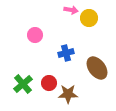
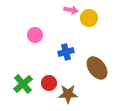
blue cross: moved 1 px up
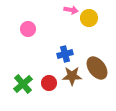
pink circle: moved 7 px left, 6 px up
blue cross: moved 1 px left, 2 px down
brown star: moved 4 px right, 18 px up
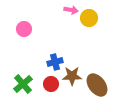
pink circle: moved 4 px left
blue cross: moved 10 px left, 8 px down
brown ellipse: moved 17 px down
red circle: moved 2 px right, 1 px down
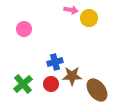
brown ellipse: moved 5 px down
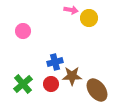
pink circle: moved 1 px left, 2 px down
